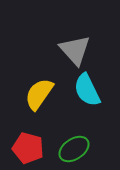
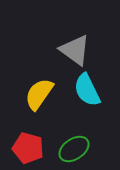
gray triangle: rotated 12 degrees counterclockwise
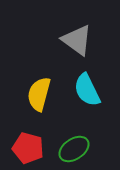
gray triangle: moved 2 px right, 10 px up
yellow semicircle: rotated 20 degrees counterclockwise
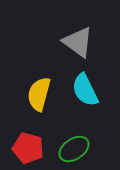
gray triangle: moved 1 px right, 2 px down
cyan semicircle: moved 2 px left
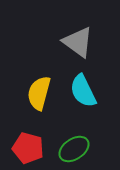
cyan semicircle: moved 2 px left, 1 px down
yellow semicircle: moved 1 px up
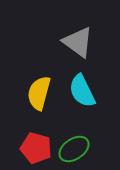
cyan semicircle: moved 1 px left
red pentagon: moved 8 px right
